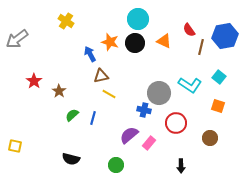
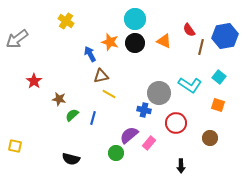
cyan circle: moved 3 px left
brown star: moved 8 px down; rotated 24 degrees counterclockwise
orange square: moved 1 px up
green circle: moved 12 px up
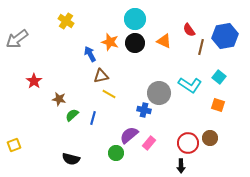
red circle: moved 12 px right, 20 px down
yellow square: moved 1 px left, 1 px up; rotated 32 degrees counterclockwise
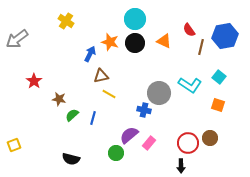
blue arrow: rotated 56 degrees clockwise
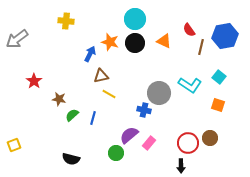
yellow cross: rotated 28 degrees counterclockwise
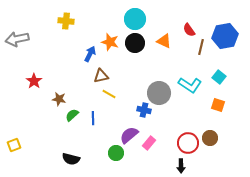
gray arrow: rotated 25 degrees clockwise
blue line: rotated 16 degrees counterclockwise
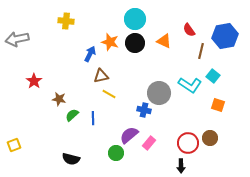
brown line: moved 4 px down
cyan square: moved 6 px left, 1 px up
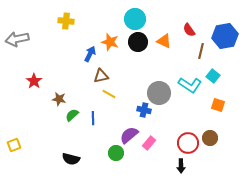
black circle: moved 3 px right, 1 px up
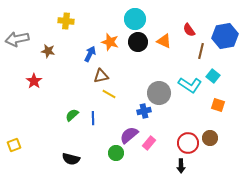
brown star: moved 11 px left, 48 px up
blue cross: moved 1 px down; rotated 24 degrees counterclockwise
